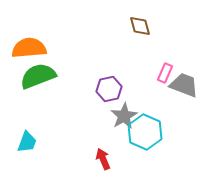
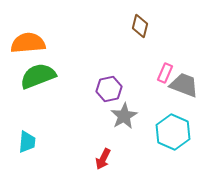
brown diamond: rotated 30 degrees clockwise
orange semicircle: moved 1 px left, 5 px up
cyan hexagon: moved 28 px right
cyan trapezoid: rotated 15 degrees counterclockwise
red arrow: rotated 130 degrees counterclockwise
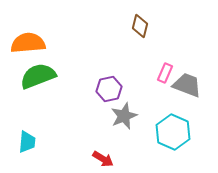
gray trapezoid: moved 3 px right
gray star: rotated 8 degrees clockwise
red arrow: rotated 85 degrees counterclockwise
